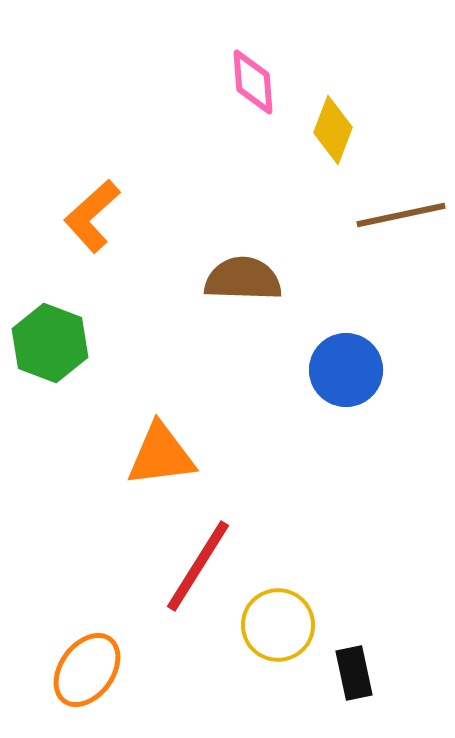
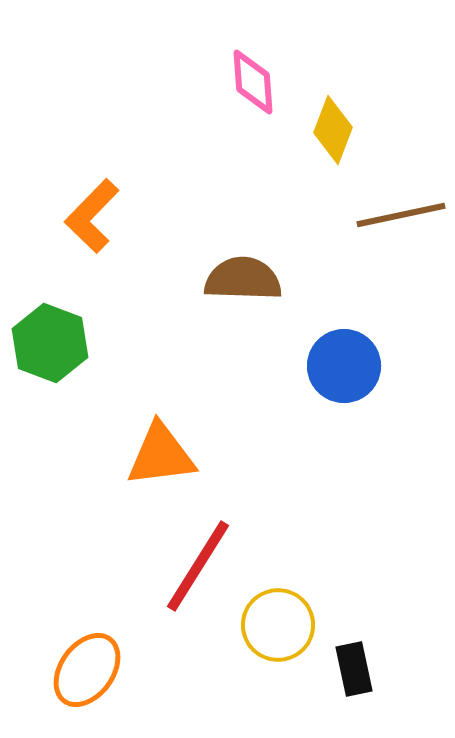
orange L-shape: rotated 4 degrees counterclockwise
blue circle: moved 2 px left, 4 px up
black rectangle: moved 4 px up
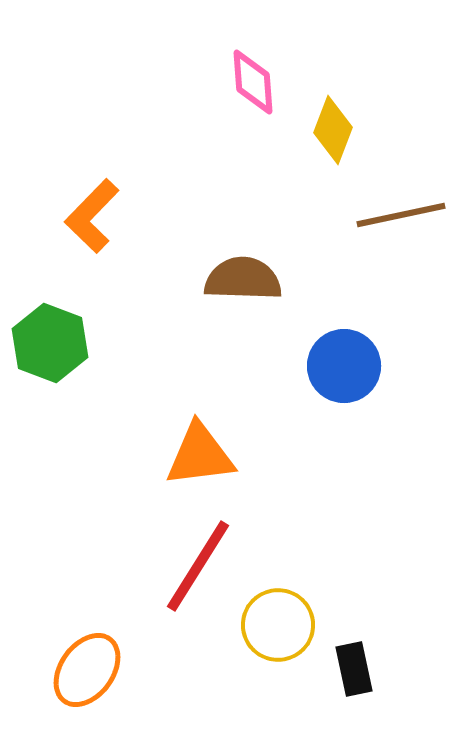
orange triangle: moved 39 px right
